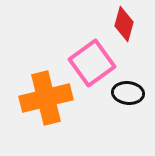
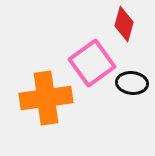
black ellipse: moved 4 px right, 10 px up
orange cross: rotated 6 degrees clockwise
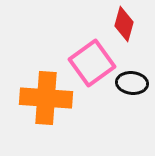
orange cross: rotated 12 degrees clockwise
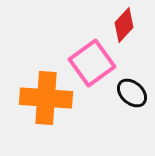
red diamond: moved 1 px down; rotated 28 degrees clockwise
black ellipse: moved 10 px down; rotated 36 degrees clockwise
